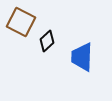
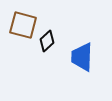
brown square: moved 2 px right, 3 px down; rotated 12 degrees counterclockwise
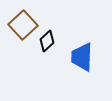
brown square: rotated 32 degrees clockwise
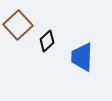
brown square: moved 5 px left
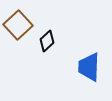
blue trapezoid: moved 7 px right, 10 px down
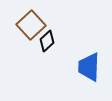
brown square: moved 13 px right
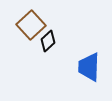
black diamond: moved 1 px right
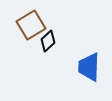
brown square: rotated 12 degrees clockwise
